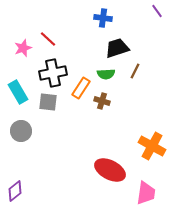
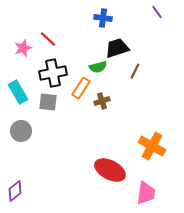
purple line: moved 1 px down
green semicircle: moved 8 px left, 7 px up; rotated 12 degrees counterclockwise
brown cross: rotated 35 degrees counterclockwise
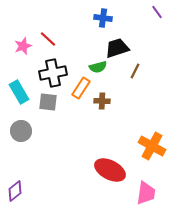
pink star: moved 2 px up
cyan rectangle: moved 1 px right
brown cross: rotated 21 degrees clockwise
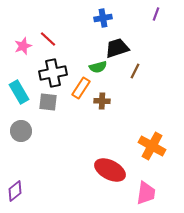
purple line: moved 1 px left, 2 px down; rotated 56 degrees clockwise
blue cross: rotated 18 degrees counterclockwise
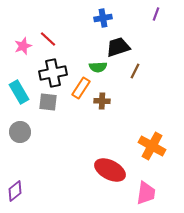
black trapezoid: moved 1 px right, 1 px up
green semicircle: rotated 12 degrees clockwise
gray circle: moved 1 px left, 1 px down
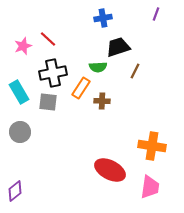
orange cross: rotated 20 degrees counterclockwise
pink trapezoid: moved 4 px right, 6 px up
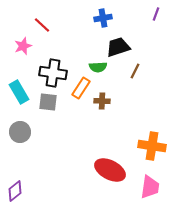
red line: moved 6 px left, 14 px up
black cross: rotated 20 degrees clockwise
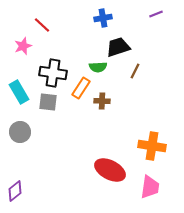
purple line: rotated 48 degrees clockwise
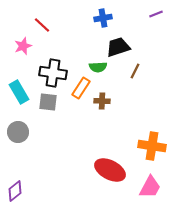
gray circle: moved 2 px left
pink trapezoid: rotated 20 degrees clockwise
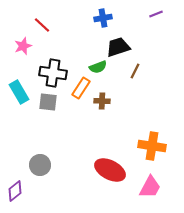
green semicircle: rotated 18 degrees counterclockwise
gray circle: moved 22 px right, 33 px down
